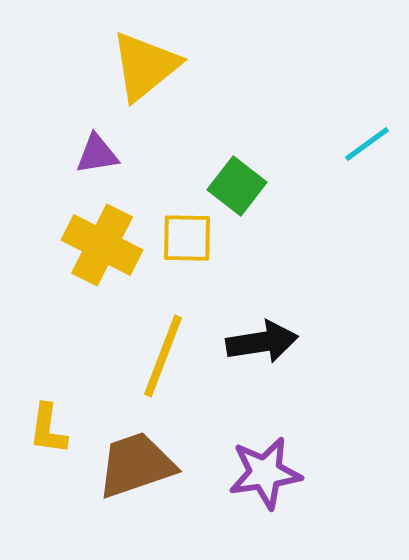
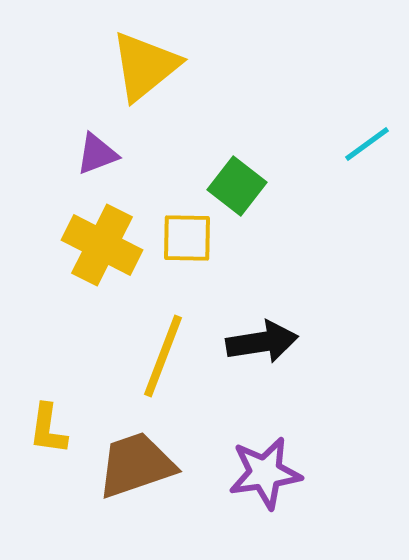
purple triangle: rotated 12 degrees counterclockwise
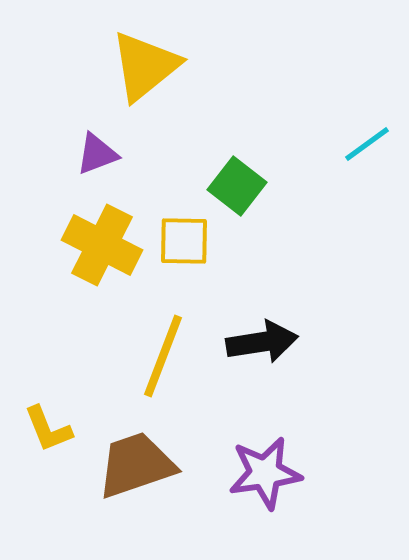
yellow square: moved 3 px left, 3 px down
yellow L-shape: rotated 30 degrees counterclockwise
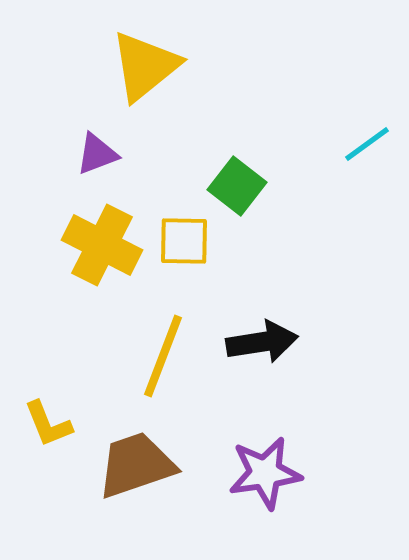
yellow L-shape: moved 5 px up
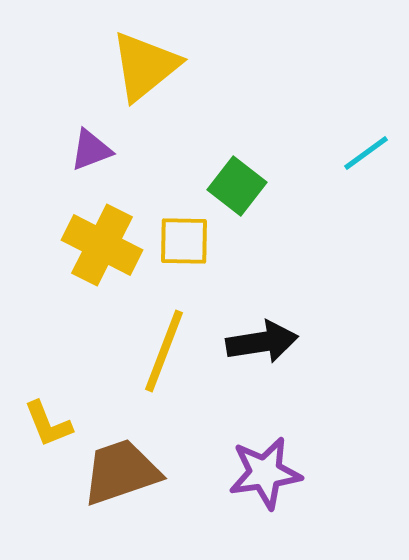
cyan line: moved 1 px left, 9 px down
purple triangle: moved 6 px left, 4 px up
yellow line: moved 1 px right, 5 px up
brown trapezoid: moved 15 px left, 7 px down
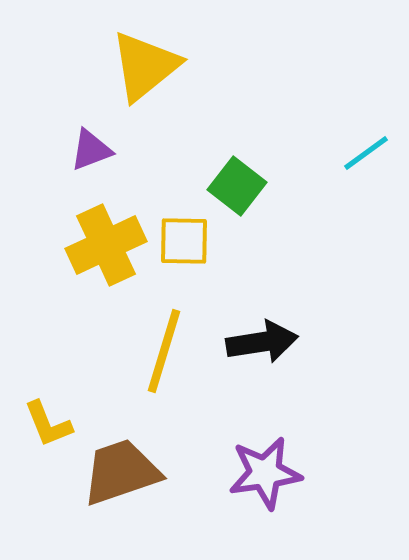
yellow cross: moved 4 px right; rotated 38 degrees clockwise
yellow line: rotated 4 degrees counterclockwise
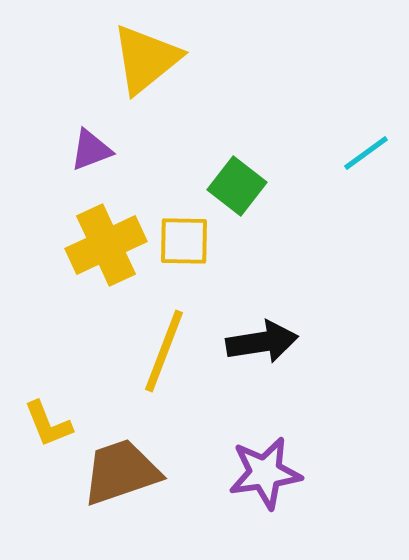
yellow triangle: moved 1 px right, 7 px up
yellow line: rotated 4 degrees clockwise
